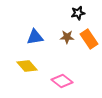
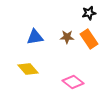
black star: moved 11 px right
yellow diamond: moved 1 px right, 3 px down
pink diamond: moved 11 px right, 1 px down
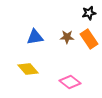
pink diamond: moved 3 px left
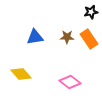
black star: moved 2 px right, 1 px up
yellow diamond: moved 7 px left, 5 px down
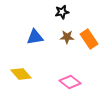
black star: moved 29 px left
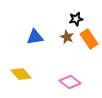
black star: moved 14 px right, 7 px down
brown star: rotated 24 degrees clockwise
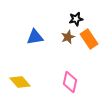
brown star: moved 1 px right; rotated 24 degrees clockwise
yellow diamond: moved 1 px left, 8 px down
pink diamond: rotated 65 degrees clockwise
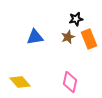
orange rectangle: rotated 12 degrees clockwise
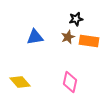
orange rectangle: moved 2 px down; rotated 60 degrees counterclockwise
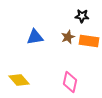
black star: moved 6 px right, 3 px up; rotated 16 degrees clockwise
yellow diamond: moved 1 px left, 2 px up
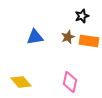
black star: rotated 24 degrees counterclockwise
yellow diamond: moved 2 px right, 2 px down
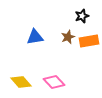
orange rectangle: rotated 18 degrees counterclockwise
pink diamond: moved 16 px left; rotated 55 degrees counterclockwise
